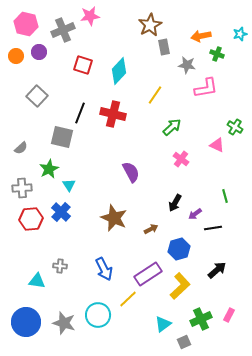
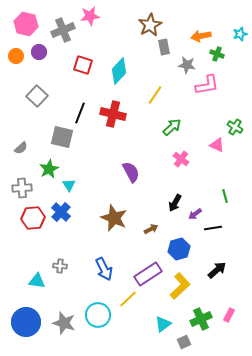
pink L-shape at (206, 88): moved 1 px right, 3 px up
red hexagon at (31, 219): moved 2 px right, 1 px up
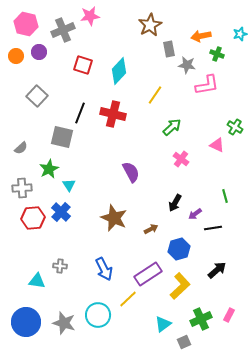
gray rectangle at (164, 47): moved 5 px right, 2 px down
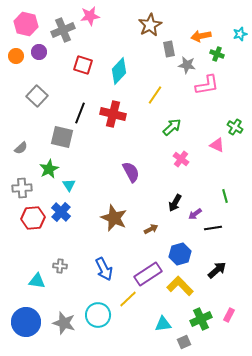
blue hexagon at (179, 249): moved 1 px right, 5 px down
yellow L-shape at (180, 286): rotated 92 degrees counterclockwise
cyan triangle at (163, 324): rotated 30 degrees clockwise
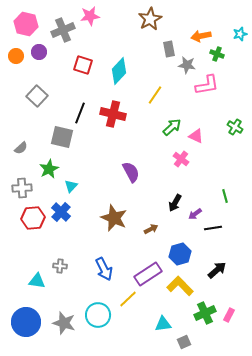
brown star at (150, 25): moved 6 px up
pink triangle at (217, 145): moved 21 px left, 9 px up
cyan triangle at (69, 185): moved 2 px right, 1 px down; rotated 16 degrees clockwise
green cross at (201, 319): moved 4 px right, 6 px up
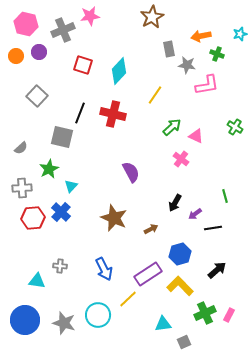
brown star at (150, 19): moved 2 px right, 2 px up
blue circle at (26, 322): moved 1 px left, 2 px up
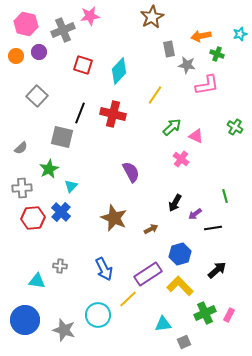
gray star at (64, 323): moved 7 px down
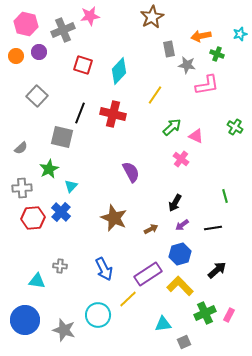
purple arrow at (195, 214): moved 13 px left, 11 px down
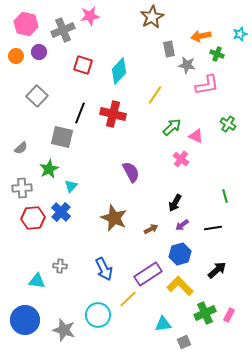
green cross at (235, 127): moved 7 px left, 3 px up
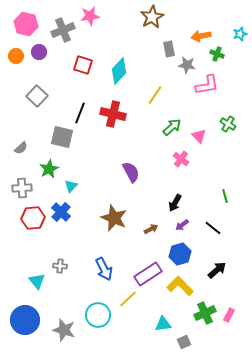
pink triangle at (196, 136): moved 3 px right; rotated 21 degrees clockwise
black line at (213, 228): rotated 48 degrees clockwise
cyan triangle at (37, 281): rotated 42 degrees clockwise
